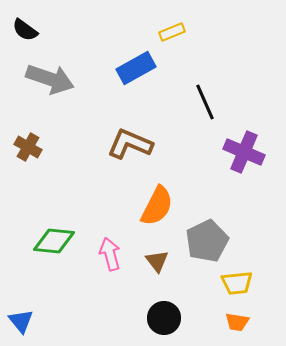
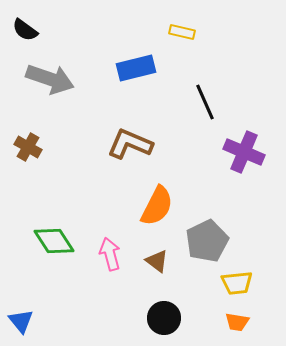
yellow rectangle: moved 10 px right; rotated 35 degrees clockwise
blue rectangle: rotated 15 degrees clockwise
green diamond: rotated 51 degrees clockwise
brown triangle: rotated 15 degrees counterclockwise
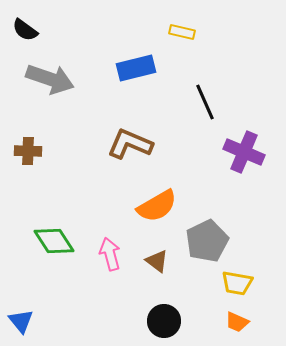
brown cross: moved 4 px down; rotated 28 degrees counterclockwise
orange semicircle: rotated 33 degrees clockwise
yellow trapezoid: rotated 16 degrees clockwise
black circle: moved 3 px down
orange trapezoid: rotated 15 degrees clockwise
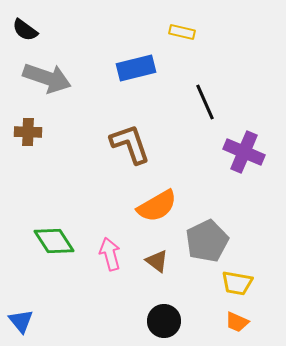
gray arrow: moved 3 px left, 1 px up
brown L-shape: rotated 48 degrees clockwise
brown cross: moved 19 px up
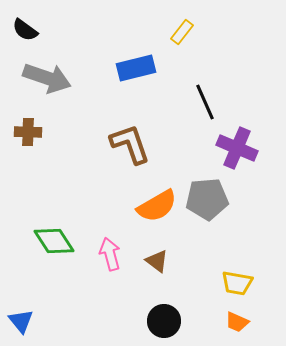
yellow rectangle: rotated 65 degrees counterclockwise
purple cross: moved 7 px left, 4 px up
gray pentagon: moved 42 px up; rotated 21 degrees clockwise
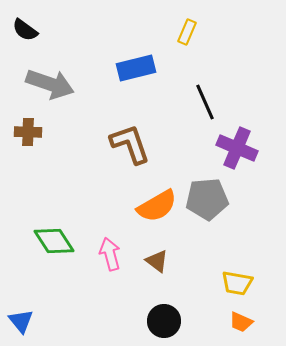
yellow rectangle: moved 5 px right; rotated 15 degrees counterclockwise
gray arrow: moved 3 px right, 6 px down
orange trapezoid: moved 4 px right
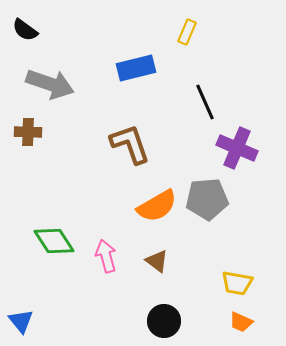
pink arrow: moved 4 px left, 2 px down
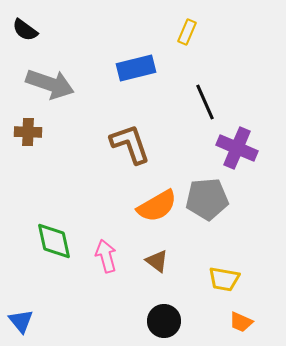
green diamond: rotated 21 degrees clockwise
yellow trapezoid: moved 13 px left, 4 px up
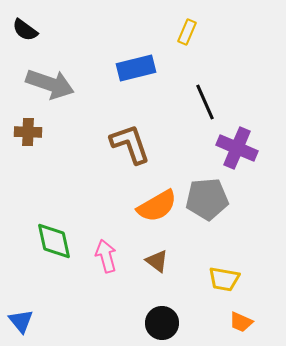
black circle: moved 2 px left, 2 px down
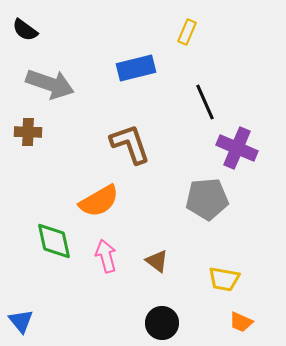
orange semicircle: moved 58 px left, 5 px up
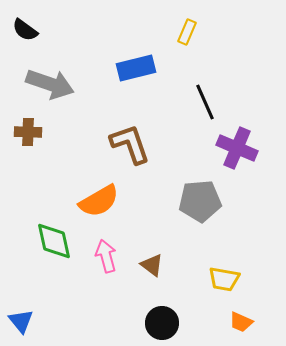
gray pentagon: moved 7 px left, 2 px down
brown triangle: moved 5 px left, 4 px down
